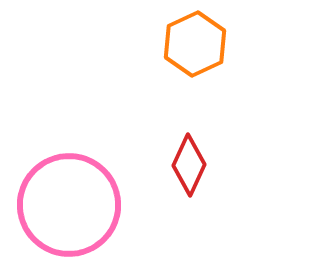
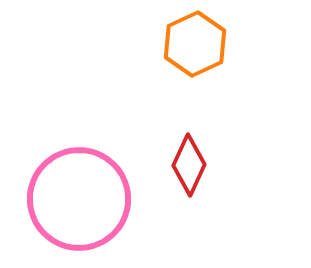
pink circle: moved 10 px right, 6 px up
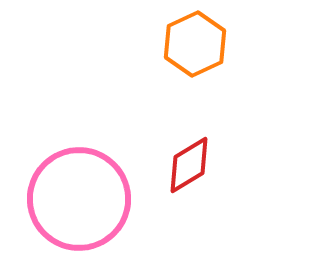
red diamond: rotated 34 degrees clockwise
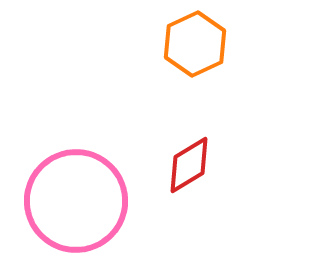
pink circle: moved 3 px left, 2 px down
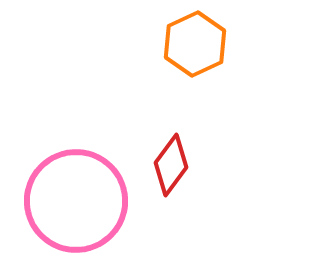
red diamond: moved 18 px left; rotated 22 degrees counterclockwise
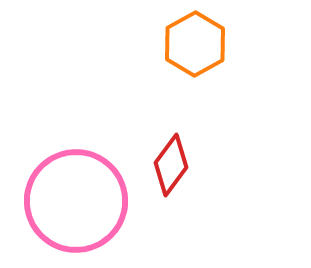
orange hexagon: rotated 4 degrees counterclockwise
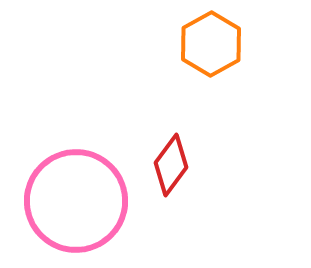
orange hexagon: moved 16 px right
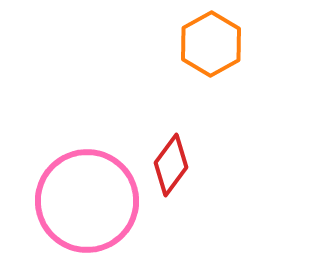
pink circle: moved 11 px right
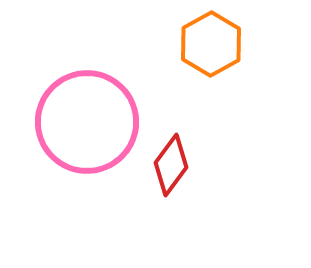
pink circle: moved 79 px up
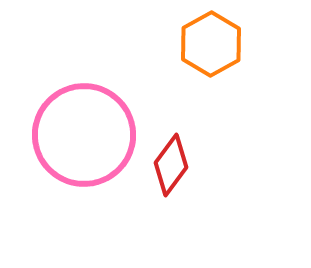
pink circle: moved 3 px left, 13 px down
